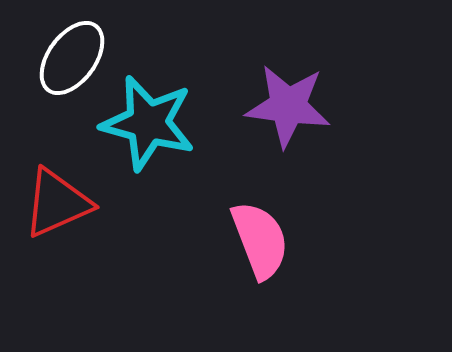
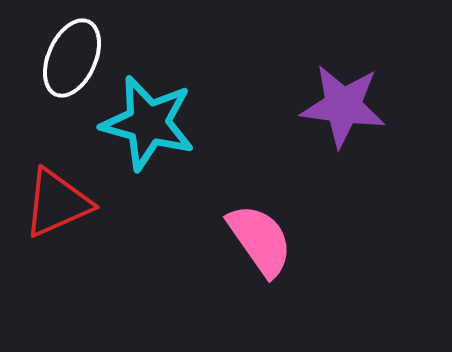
white ellipse: rotated 12 degrees counterclockwise
purple star: moved 55 px right
pink semicircle: rotated 14 degrees counterclockwise
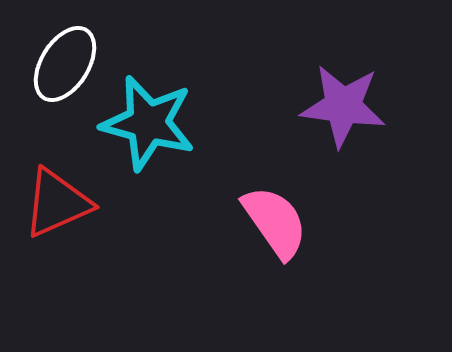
white ellipse: moved 7 px left, 6 px down; rotated 8 degrees clockwise
pink semicircle: moved 15 px right, 18 px up
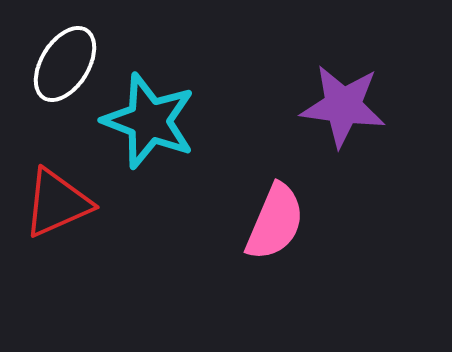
cyan star: moved 1 px right, 2 px up; rotated 6 degrees clockwise
pink semicircle: rotated 58 degrees clockwise
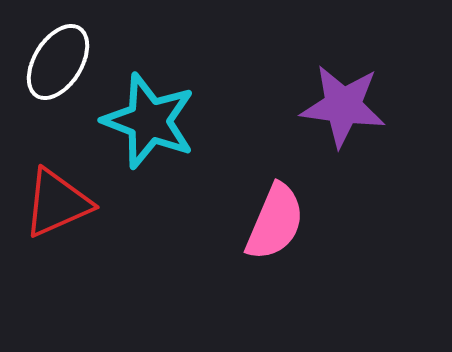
white ellipse: moved 7 px left, 2 px up
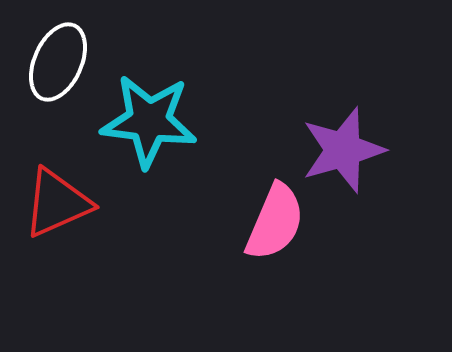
white ellipse: rotated 8 degrees counterclockwise
purple star: moved 44 px down; rotated 24 degrees counterclockwise
cyan star: rotated 14 degrees counterclockwise
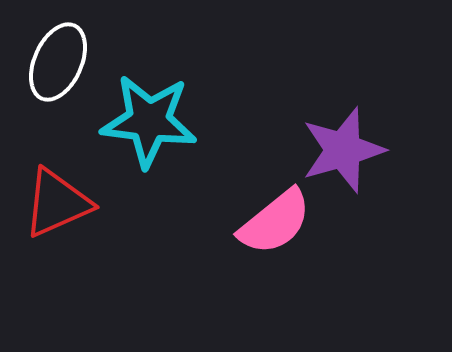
pink semicircle: rotated 28 degrees clockwise
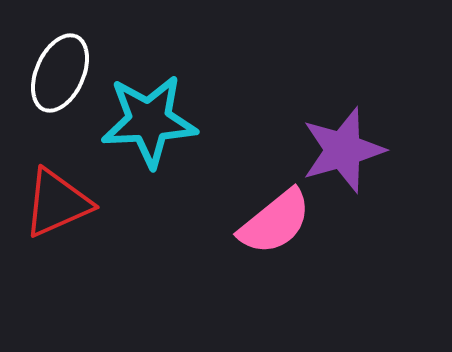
white ellipse: moved 2 px right, 11 px down
cyan star: rotated 10 degrees counterclockwise
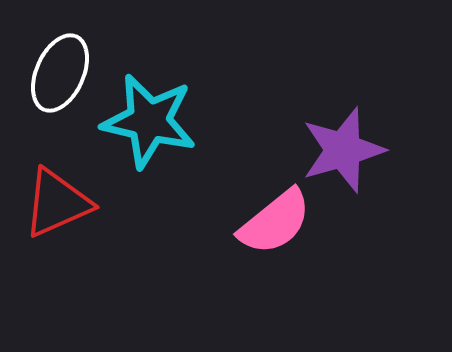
cyan star: rotated 16 degrees clockwise
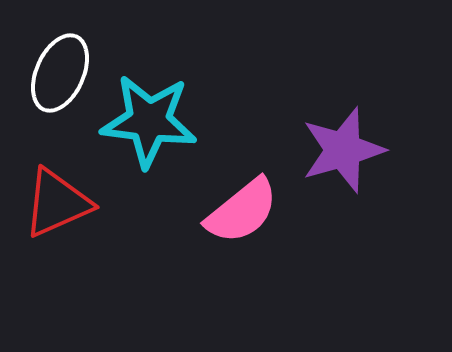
cyan star: rotated 6 degrees counterclockwise
pink semicircle: moved 33 px left, 11 px up
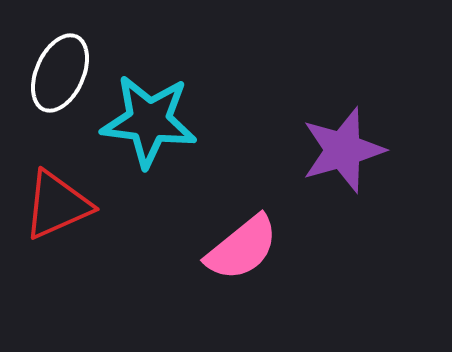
red triangle: moved 2 px down
pink semicircle: moved 37 px down
